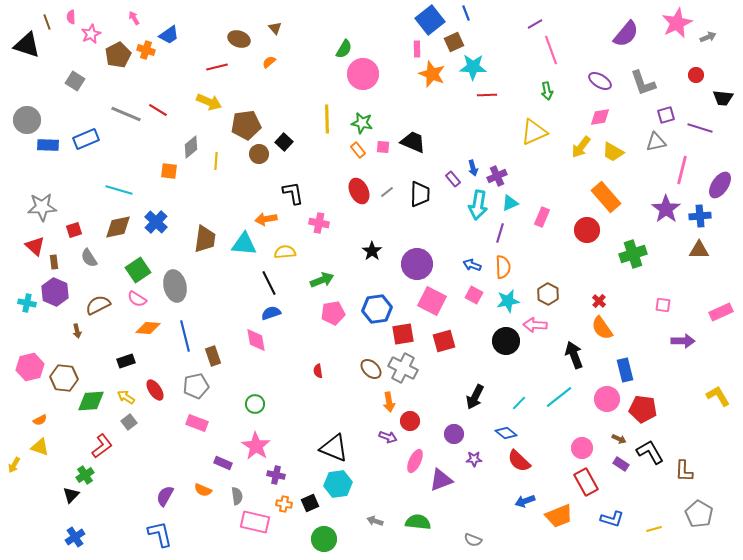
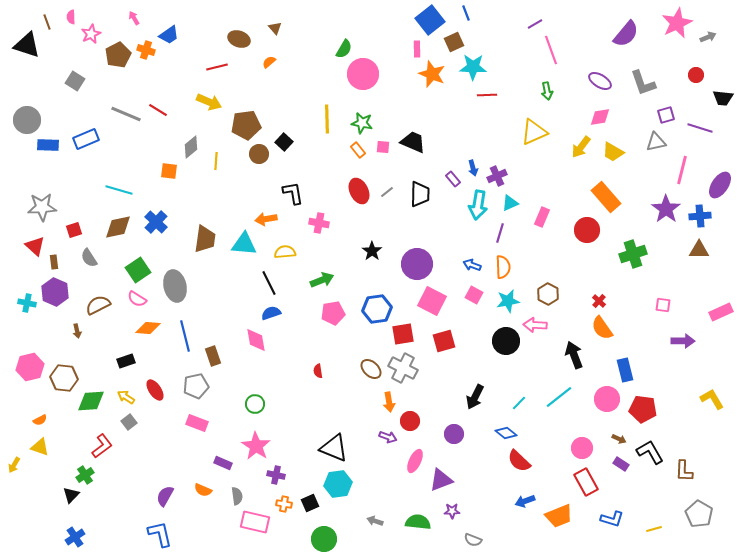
yellow L-shape at (718, 396): moved 6 px left, 3 px down
purple star at (474, 459): moved 22 px left, 52 px down
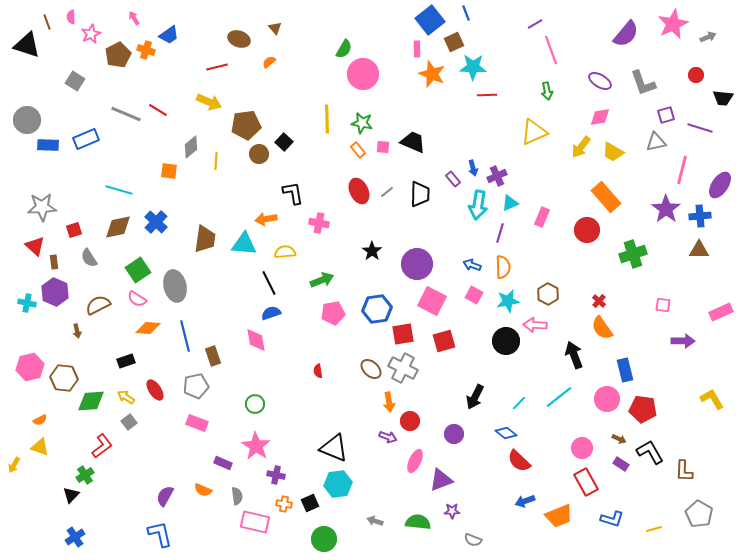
pink star at (677, 23): moved 4 px left, 1 px down
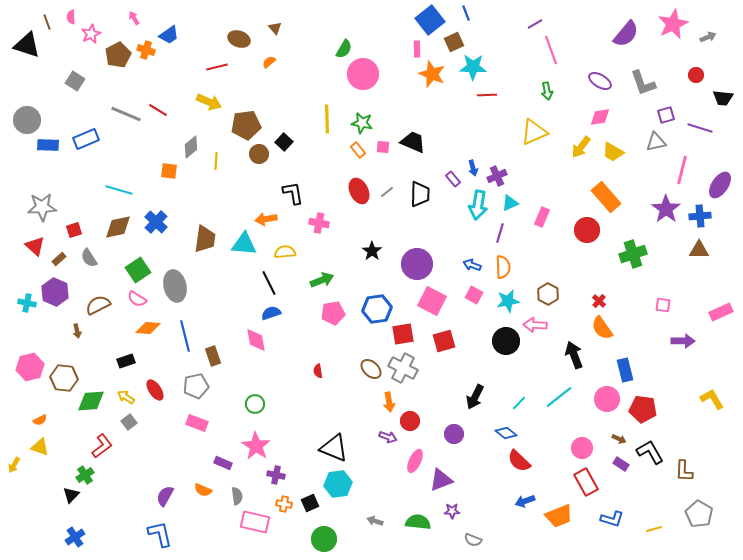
brown rectangle at (54, 262): moved 5 px right, 3 px up; rotated 56 degrees clockwise
